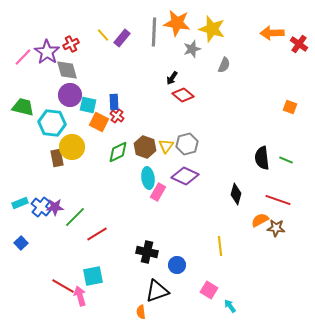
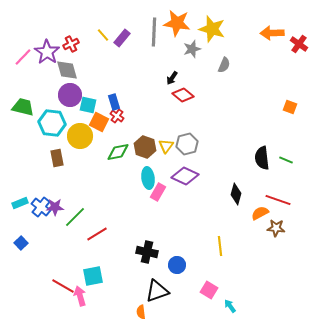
blue rectangle at (114, 102): rotated 14 degrees counterclockwise
yellow circle at (72, 147): moved 8 px right, 11 px up
green diamond at (118, 152): rotated 15 degrees clockwise
orange semicircle at (260, 220): moved 7 px up
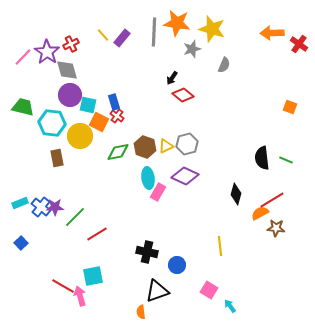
yellow triangle at (166, 146): rotated 28 degrees clockwise
red line at (278, 200): moved 6 px left; rotated 50 degrees counterclockwise
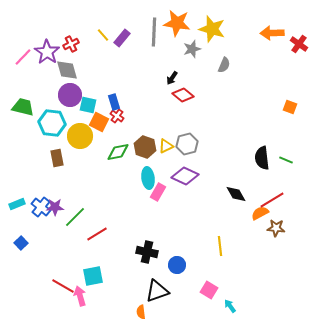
black diamond at (236, 194): rotated 45 degrees counterclockwise
cyan rectangle at (20, 203): moved 3 px left, 1 px down
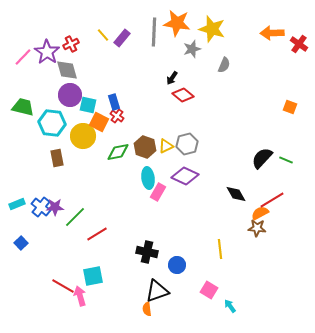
yellow circle at (80, 136): moved 3 px right
black semicircle at (262, 158): rotated 50 degrees clockwise
brown star at (276, 228): moved 19 px left
yellow line at (220, 246): moved 3 px down
orange semicircle at (141, 312): moved 6 px right, 3 px up
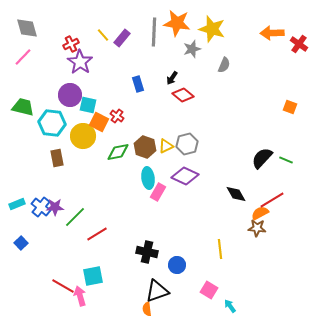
purple star at (47, 52): moved 33 px right, 10 px down
gray diamond at (67, 70): moved 40 px left, 42 px up
blue rectangle at (114, 102): moved 24 px right, 18 px up
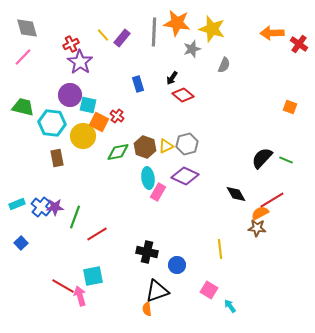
green line at (75, 217): rotated 25 degrees counterclockwise
